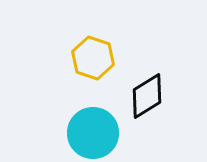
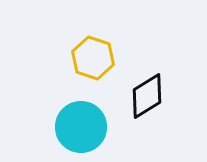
cyan circle: moved 12 px left, 6 px up
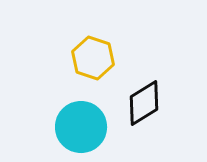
black diamond: moved 3 px left, 7 px down
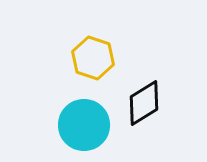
cyan circle: moved 3 px right, 2 px up
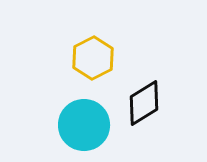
yellow hexagon: rotated 15 degrees clockwise
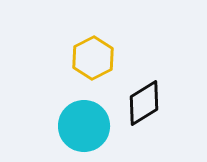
cyan circle: moved 1 px down
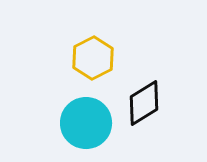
cyan circle: moved 2 px right, 3 px up
